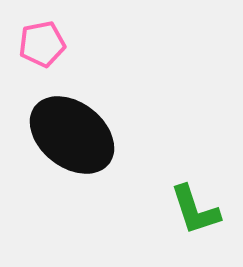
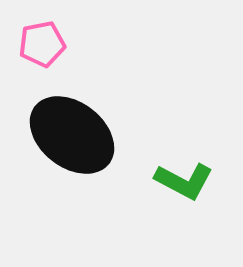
green L-shape: moved 11 px left, 29 px up; rotated 44 degrees counterclockwise
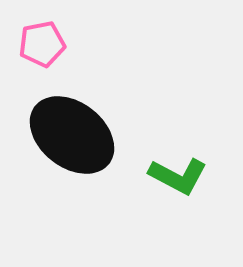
green L-shape: moved 6 px left, 5 px up
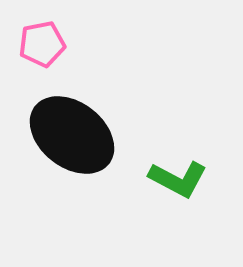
green L-shape: moved 3 px down
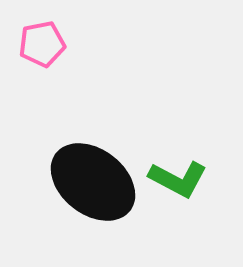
black ellipse: moved 21 px right, 47 px down
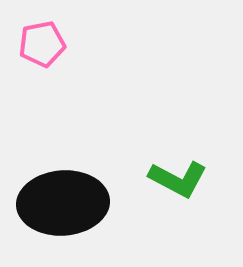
black ellipse: moved 30 px left, 21 px down; rotated 42 degrees counterclockwise
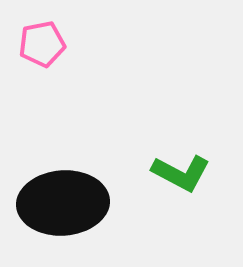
green L-shape: moved 3 px right, 6 px up
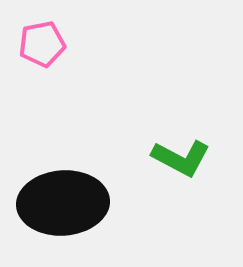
green L-shape: moved 15 px up
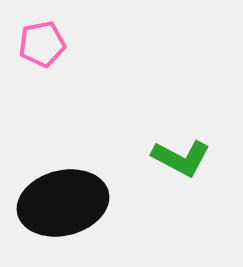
black ellipse: rotated 10 degrees counterclockwise
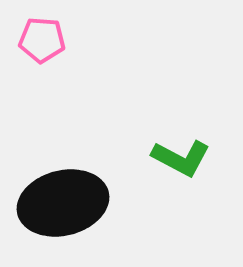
pink pentagon: moved 4 px up; rotated 15 degrees clockwise
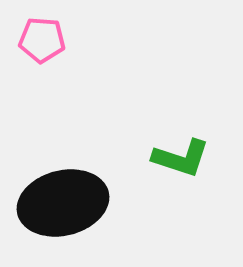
green L-shape: rotated 10 degrees counterclockwise
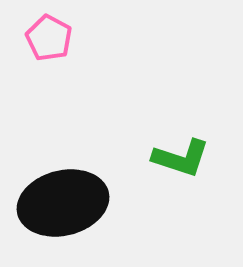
pink pentagon: moved 7 px right, 2 px up; rotated 24 degrees clockwise
